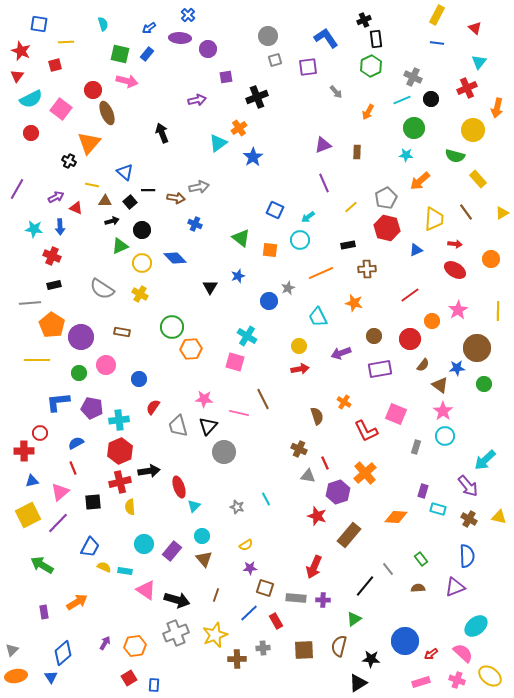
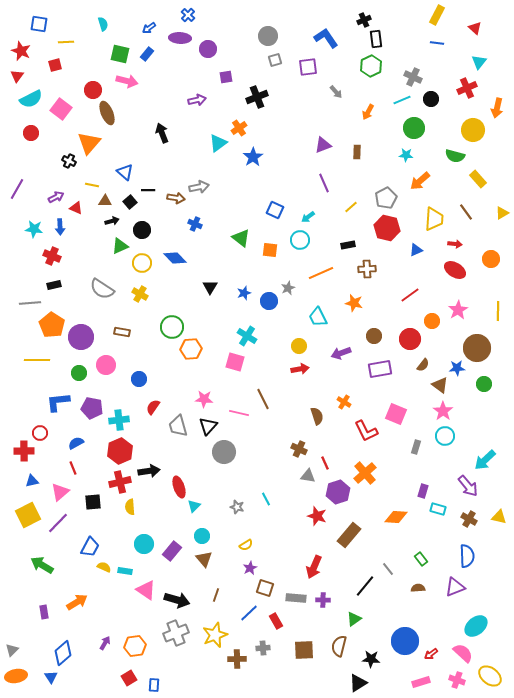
blue star at (238, 276): moved 6 px right, 17 px down
purple star at (250, 568): rotated 24 degrees counterclockwise
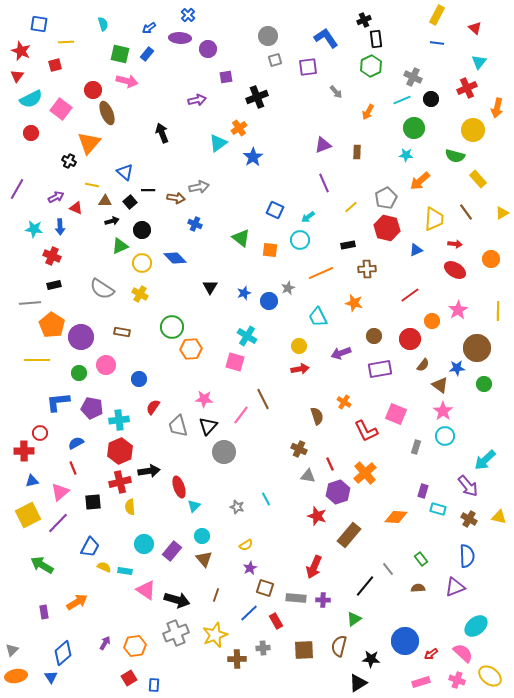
pink line at (239, 413): moved 2 px right, 2 px down; rotated 66 degrees counterclockwise
red line at (325, 463): moved 5 px right, 1 px down
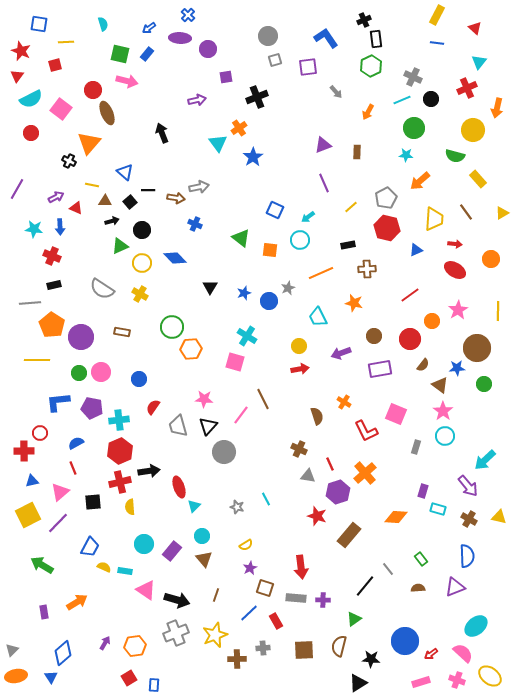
cyan triangle at (218, 143): rotated 30 degrees counterclockwise
pink circle at (106, 365): moved 5 px left, 7 px down
red arrow at (314, 567): moved 13 px left; rotated 30 degrees counterclockwise
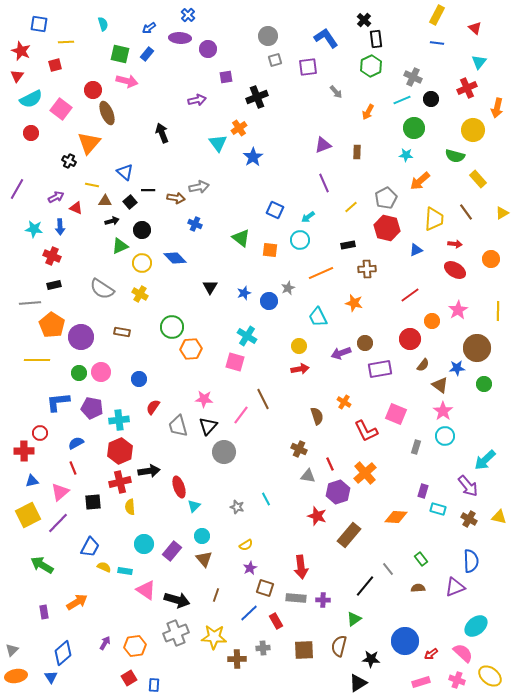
black cross at (364, 20): rotated 24 degrees counterclockwise
brown circle at (374, 336): moved 9 px left, 7 px down
blue semicircle at (467, 556): moved 4 px right, 5 px down
yellow star at (215, 635): moved 1 px left, 2 px down; rotated 25 degrees clockwise
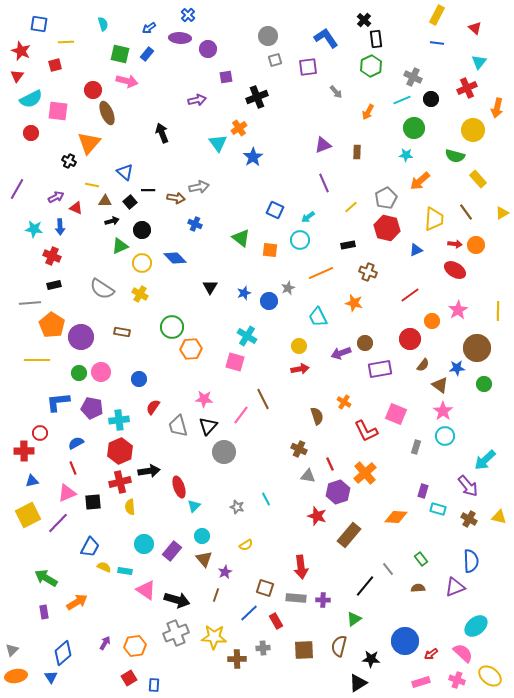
pink square at (61, 109): moved 3 px left, 2 px down; rotated 30 degrees counterclockwise
orange circle at (491, 259): moved 15 px left, 14 px up
brown cross at (367, 269): moved 1 px right, 3 px down; rotated 24 degrees clockwise
pink triangle at (60, 492): moved 7 px right, 1 px down; rotated 18 degrees clockwise
green arrow at (42, 565): moved 4 px right, 13 px down
purple star at (250, 568): moved 25 px left, 4 px down
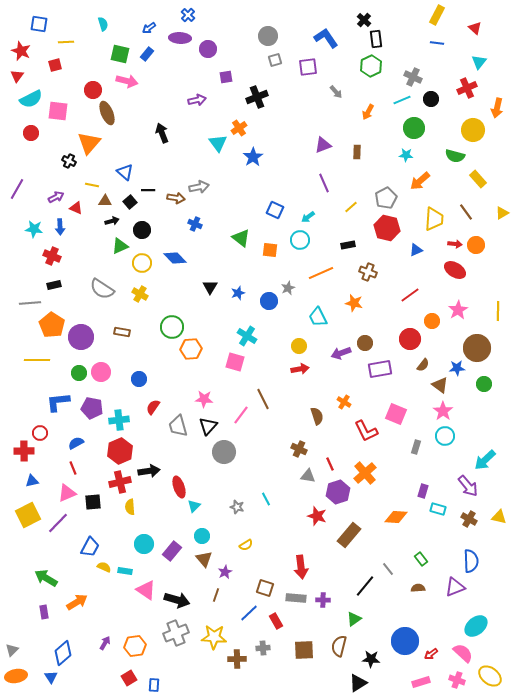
blue star at (244, 293): moved 6 px left
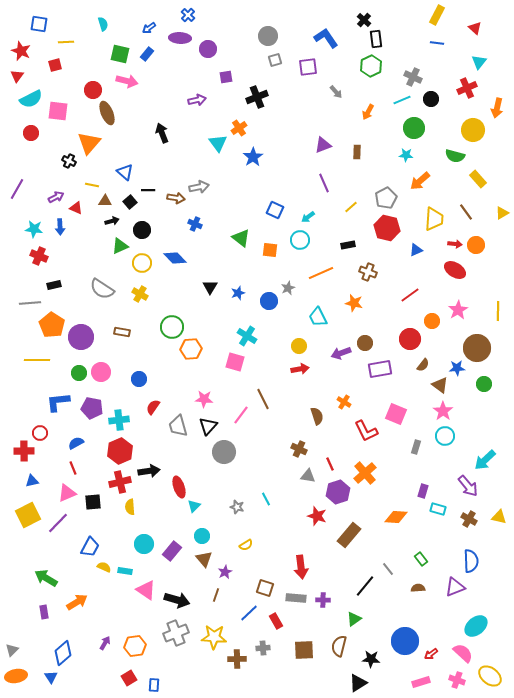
red cross at (52, 256): moved 13 px left
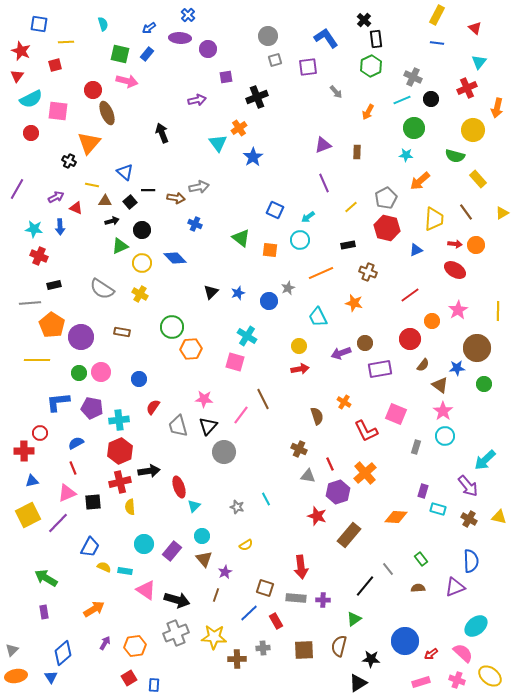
black triangle at (210, 287): moved 1 px right, 5 px down; rotated 14 degrees clockwise
orange arrow at (77, 602): moved 17 px right, 7 px down
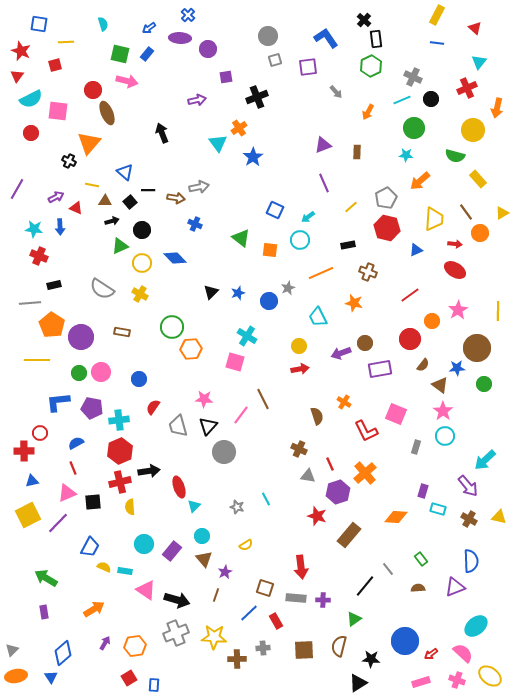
orange circle at (476, 245): moved 4 px right, 12 px up
